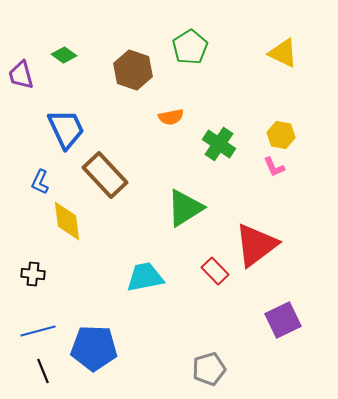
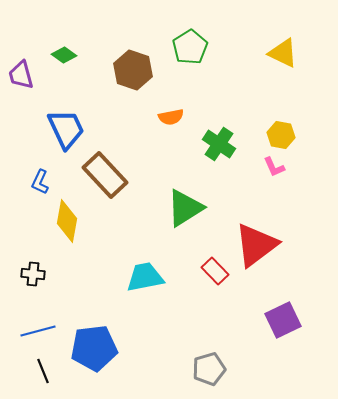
yellow diamond: rotated 18 degrees clockwise
blue pentagon: rotated 9 degrees counterclockwise
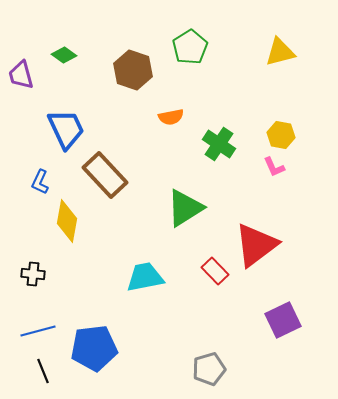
yellow triangle: moved 3 px left, 1 px up; rotated 40 degrees counterclockwise
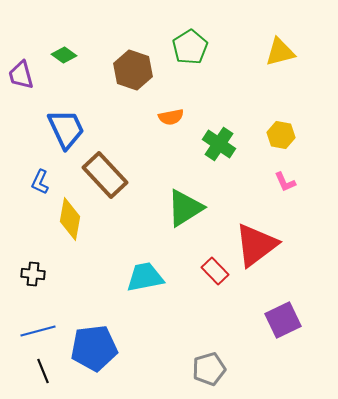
pink L-shape: moved 11 px right, 15 px down
yellow diamond: moved 3 px right, 2 px up
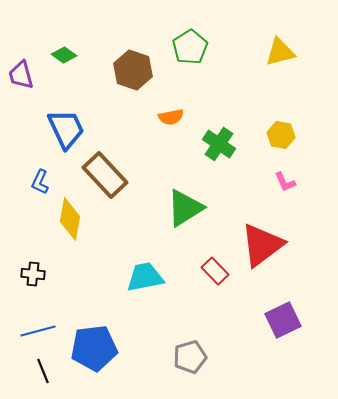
red triangle: moved 6 px right
gray pentagon: moved 19 px left, 12 px up
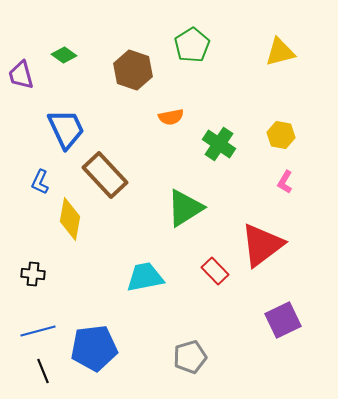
green pentagon: moved 2 px right, 2 px up
pink L-shape: rotated 55 degrees clockwise
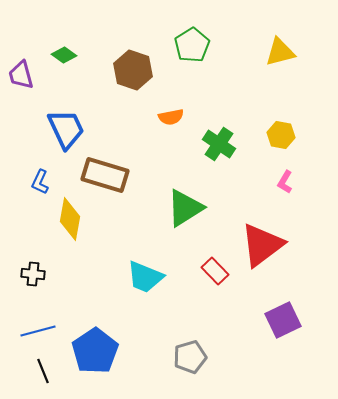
brown rectangle: rotated 30 degrees counterclockwise
cyan trapezoid: rotated 147 degrees counterclockwise
blue pentagon: moved 1 px right, 3 px down; rotated 27 degrees counterclockwise
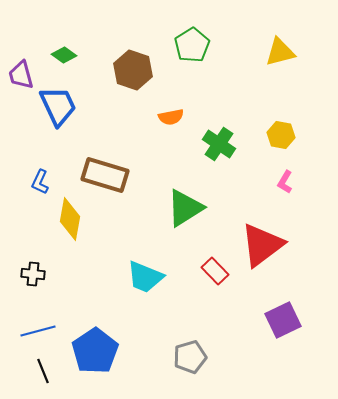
blue trapezoid: moved 8 px left, 23 px up
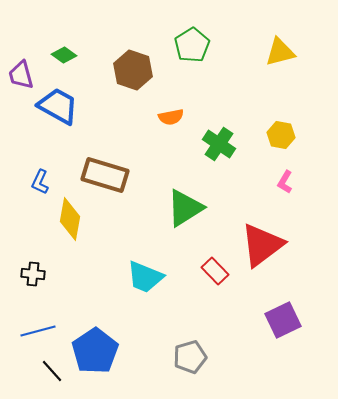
blue trapezoid: rotated 36 degrees counterclockwise
black line: moved 9 px right; rotated 20 degrees counterclockwise
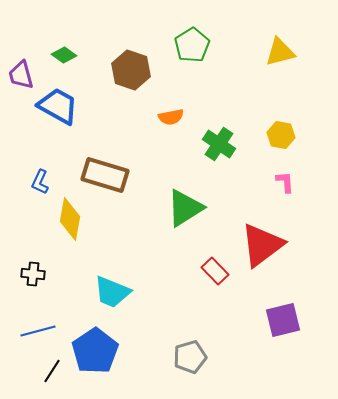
brown hexagon: moved 2 px left
pink L-shape: rotated 145 degrees clockwise
cyan trapezoid: moved 33 px left, 15 px down
purple square: rotated 12 degrees clockwise
black line: rotated 75 degrees clockwise
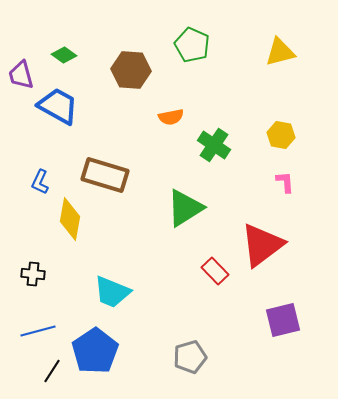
green pentagon: rotated 16 degrees counterclockwise
brown hexagon: rotated 15 degrees counterclockwise
green cross: moved 5 px left, 1 px down
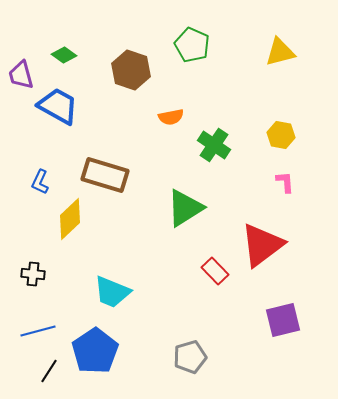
brown hexagon: rotated 15 degrees clockwise
yellow diamond: rotated 36 degrees clockwise
black line: moved 3 px left
